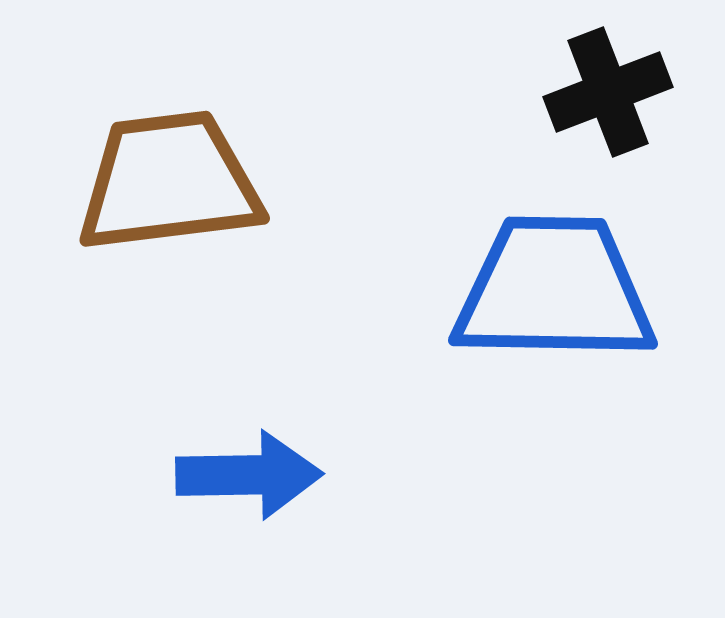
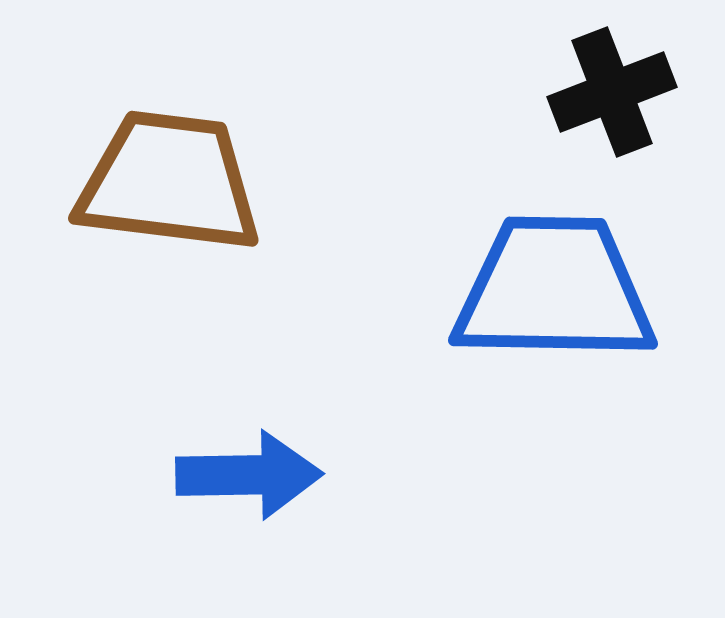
black cross: moved 4 px right
brown trapezoid: rotated 14 degrees clockwise
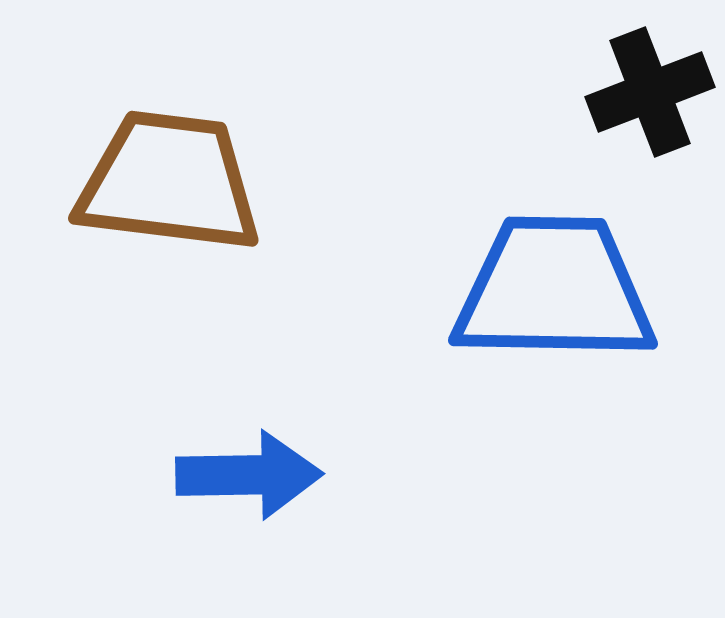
black cross: moved 38 px right
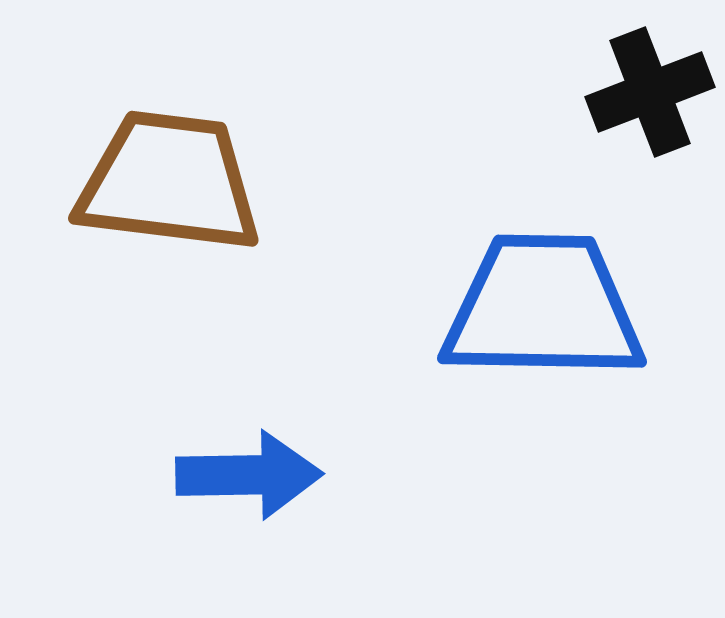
blue trapezoid: moved 11 px left, 18 px down
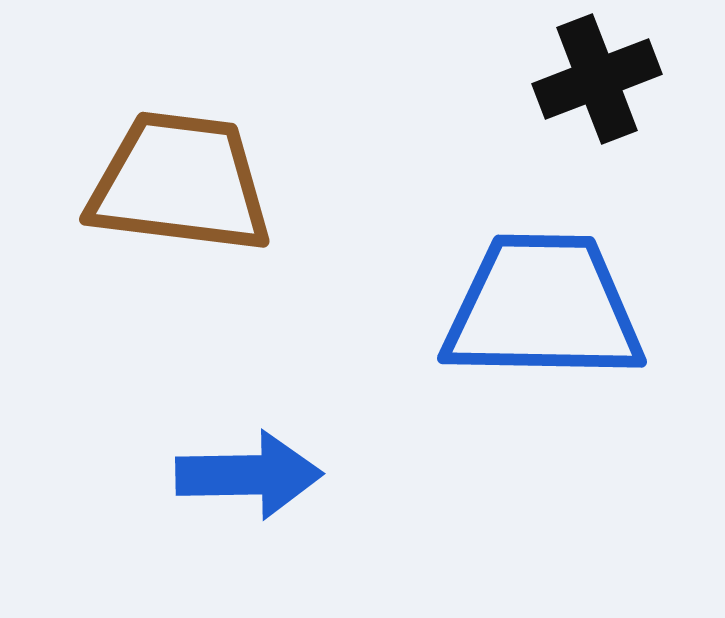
black cross: moved 53 px left, 13 px up
brown trapezoid: moved 11 px right, 1 px down
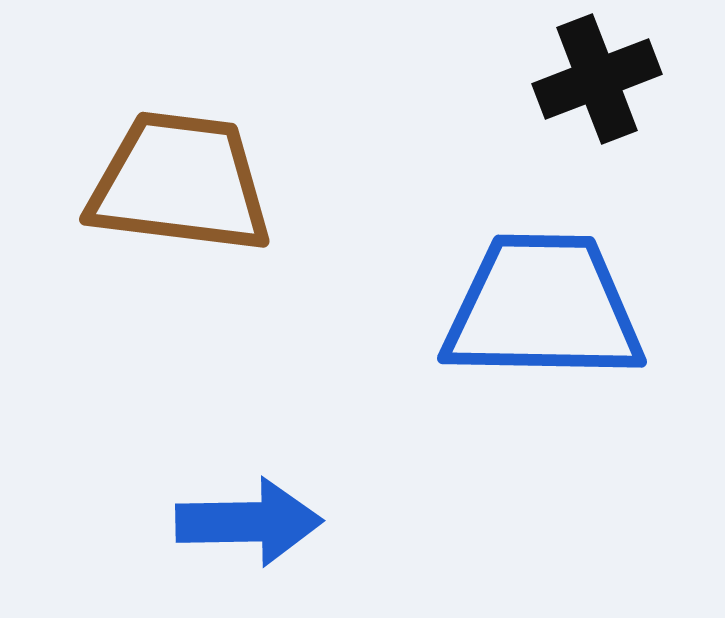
blue arrow: moved 47 px down
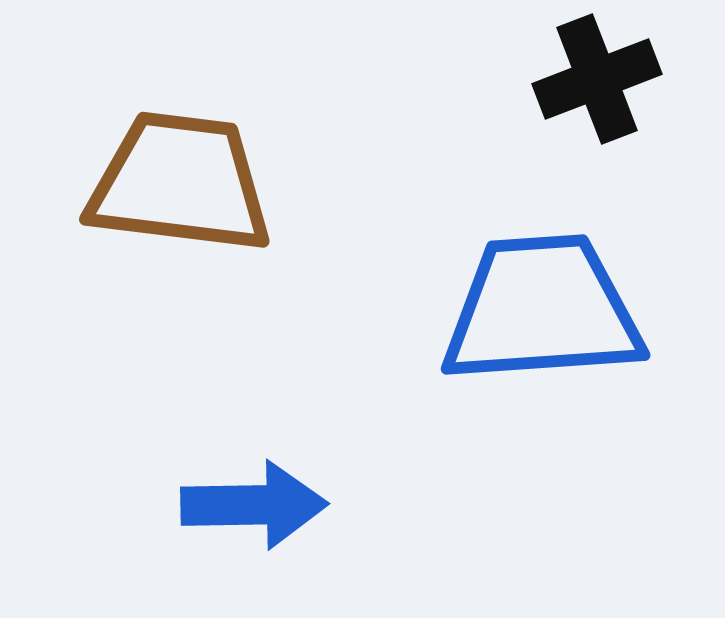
blue trapezoid: moved 1 px left, 2 px down; rotated 5 degrees counterclockwise
blue arrow: moved 5 px right, 17 px up
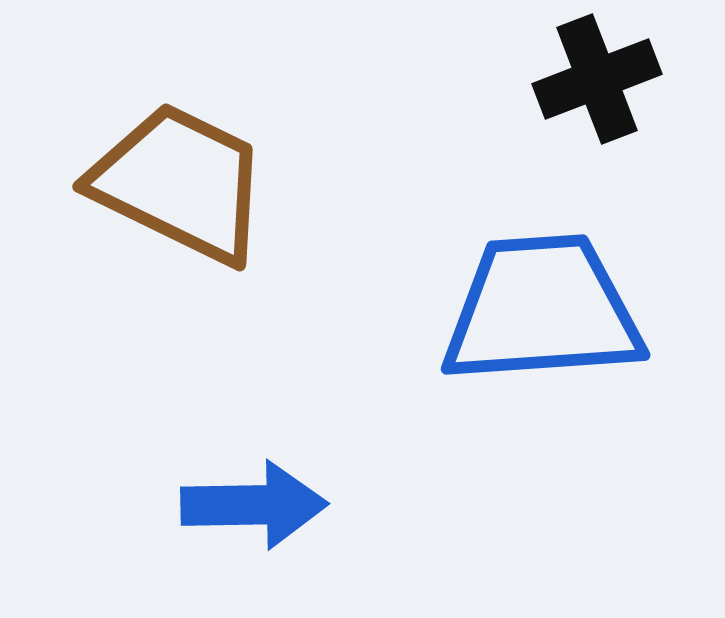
brown trapezoid: rotated 19 degrees clockwise
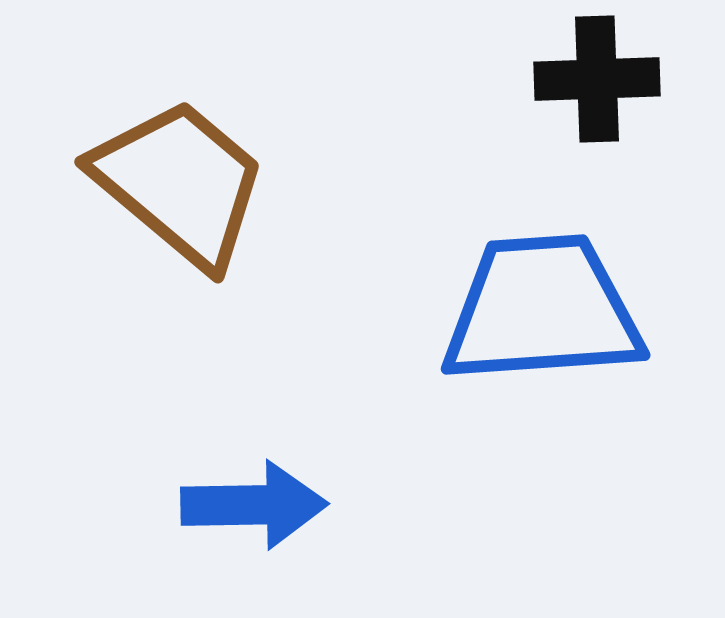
black cross: rotated 19 degrees clockwise
brown trapezoid: rotated 14 degrees clockwise
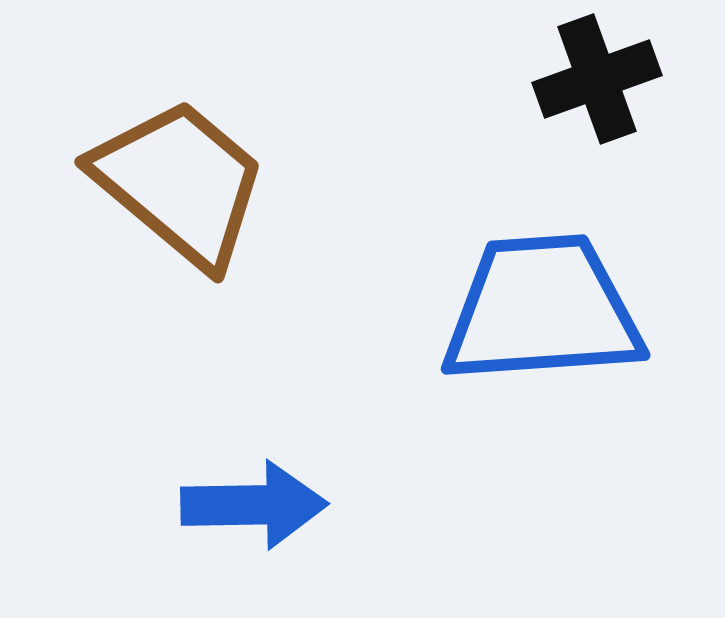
black cross: rotated 18 degrees counterclockwise
